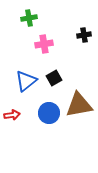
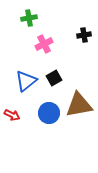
pink cross: rotated 18 degrees counterclockwise
red arrow: rotated 35 degrees clockwise
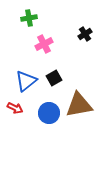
black cross: moved 1 px right, 1 px up; rotated 24 degrees counterclockwise
red arrow: moved 3 px right, 7 px up
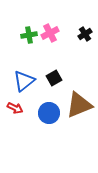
green cross: moved 17 px down
pink cross: moved 6 px right, 11 px up
blue triangle: moved 2 px left
brown triangle: rotated 12 degrees counterclockwise
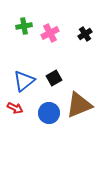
green cross: moved 5 px left, 9 px up
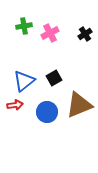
red arrow: moved 3 px up; rotated 35 degrees counterclockwise
blue circle: moved 2 px left, 1 px up
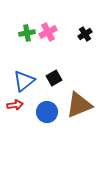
green cross: moved 3 px right, 7 px down
pink cross: moved 2 px left, 1 px up
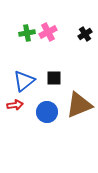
black square: rotated 28 degrees clockwise
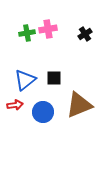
pink cross: moved 3 px up; rotated 18 degrees clockwise
blue triangle: moved 1 px right, 1 px up
blue circle: moved 4 px left
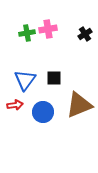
blue triangle: rotated 15 degrees counterclockwise
